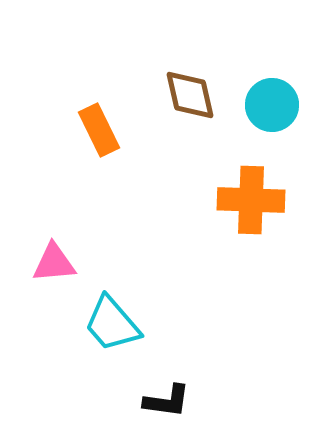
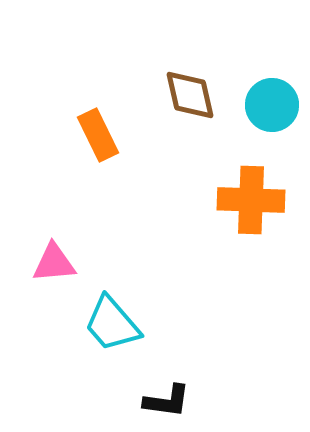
orange rectangle: moved 1 px left, 5 px down
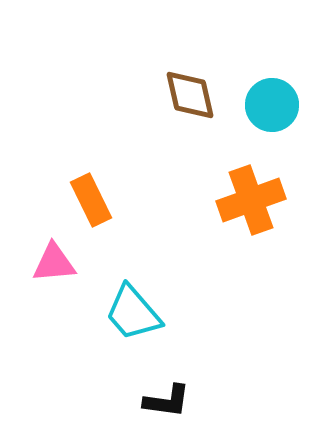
orange rectangle: moved 7 px left, 65 px down
orange cross: rotated 22 degrees counterclockwise
cyan trapezoid: moved 21 px right, 11 px up
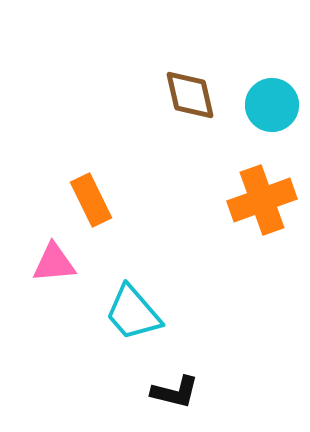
orange cross: moved 11 px right
black L-shape: moved 8 px right, 9 px up; rotated 6 degrees clockwise
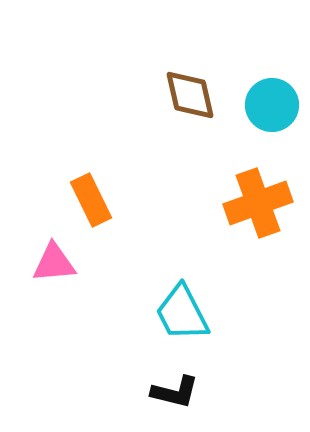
orange cross: moved 4 px left, 3 px down
cyan trapezoid: moved 49 px right; rotated 14 degrees clockwise
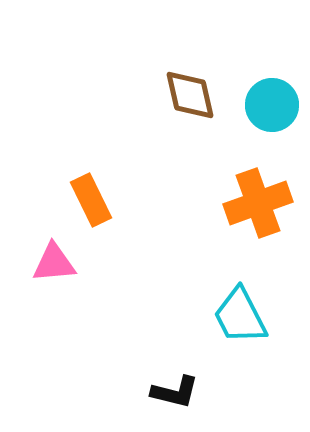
cyan trapezoid: moved 58 px right, 3 px down
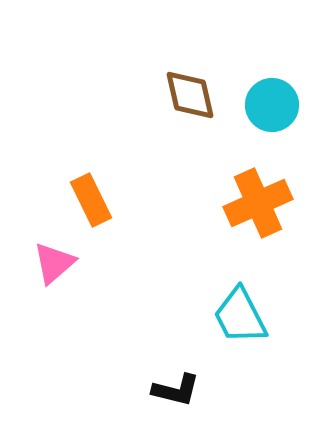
orange cross: rotated 4 degrees counterclockwise
pink triangle: rotated 36 degrees counterclockwise
black L-shape: moved 1 px right, 2 px up
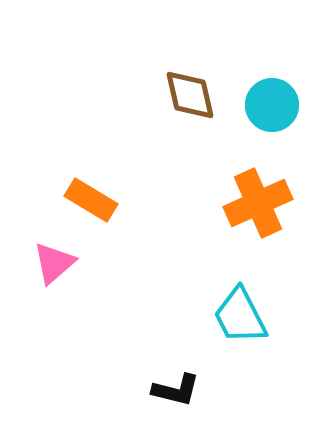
orange rectangle: rotated 33 degrees counterclockwise
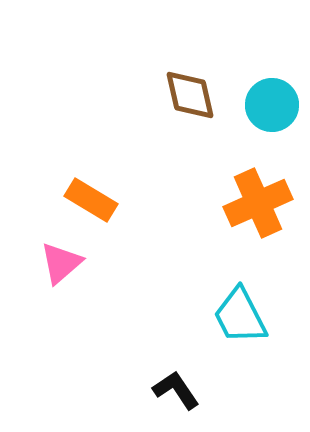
pink triangle: moved 7 px right
black L-shape: rotated 138 degrees counterclockwise
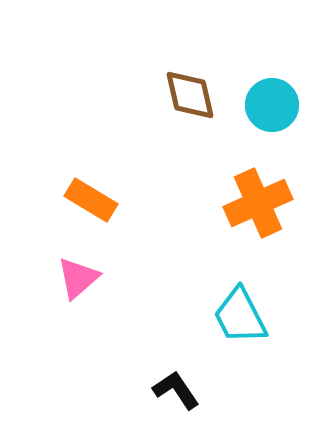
pink triangle: moved 17 px right, 15 px down
